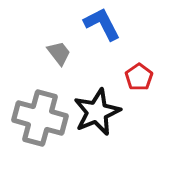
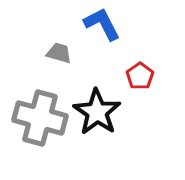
gray trapezoid: rotated 36 degrees counterclockwise
red pentagon: moved 1 px right, 1 px up
black star: rotated 15 degrees counterclockwise
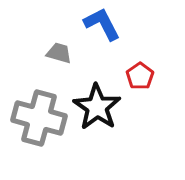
black star: moved 5 px up
gray cross: moved 1 px left
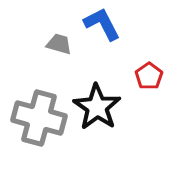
gray trapezoid: moved 9 px up
red pentagon: moved 9 px right
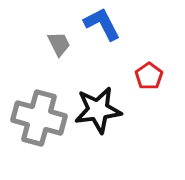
gray trapezoid: rotated 48 degrees clockwise
black star: moved 1 px right, 3 px down; rotated 30 degrees clockwise
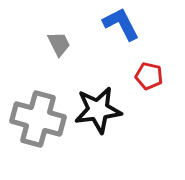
blue L-shape: moved 19 px right
red pentagon: rotated 24 degrees counterclockwise
gray cross: moved 1 px left, 1 px down
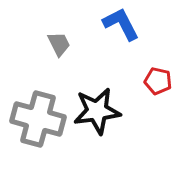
red pentagon: moved 9 px right, 5 px down
black star: moved 1 px left, 1 px down
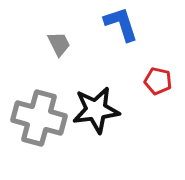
blue L-shape: rotated 9 degrees clockwise
black star: moved 1 px left, 1 px up
gray cross: moved 1 px right, 1 px up
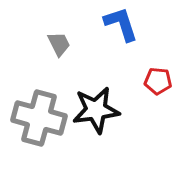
red pentagon: rotated 8 degrees counterclockwise
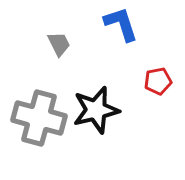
red pentagon: rotated 16 degrees counterclockwise
black star: rotated 6 degrees counterclockwise
